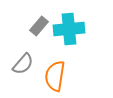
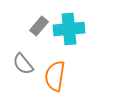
gray semicircle: rotated 100 degrees clockwise
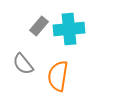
orange semicircle: moved 3 px right
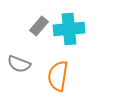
gray semicircle: moved 4 px left; rotated 30 degrees counterclockwise
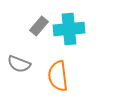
orange semicircle: rotated 16 degrees counterclockwise
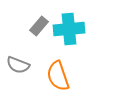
gray semicircle: moved 1 px left, 1 px down
orange semicircle: rotated 12 degrees counterclockwise
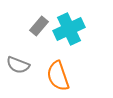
cyan cross: rotated 20 degrees counterclockwise
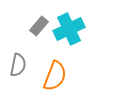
gray semicircle: rotated 100 degrees counterclockwise
orange semicircle: moved 3 px left; rotated 140 degrees counterclockwise
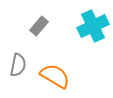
cyan cross: moved 24 px right, 3 px up
orange semicircle: rotated 80 degrees counterclockwise
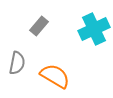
cyan cross: moved 1 px right, 3 px down
gray semicircle: moved 1 px left, 2 px up
